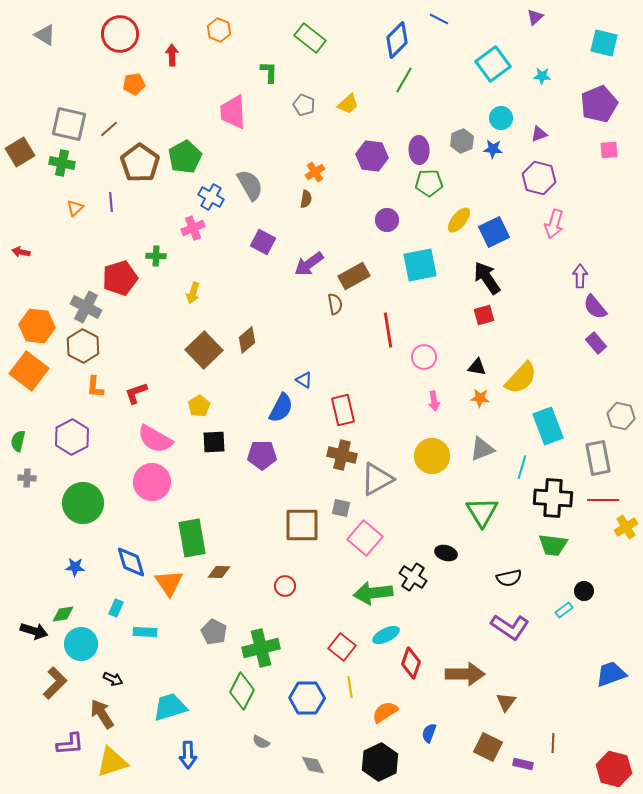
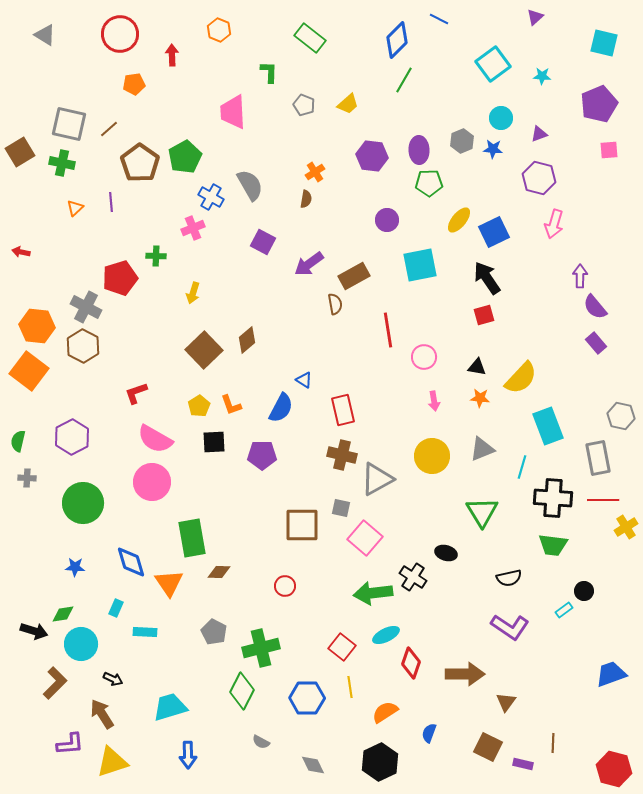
orange L-shape at (95, 387): moved 136 px right, 18 px down; rotated 25 degrees counterclockwise
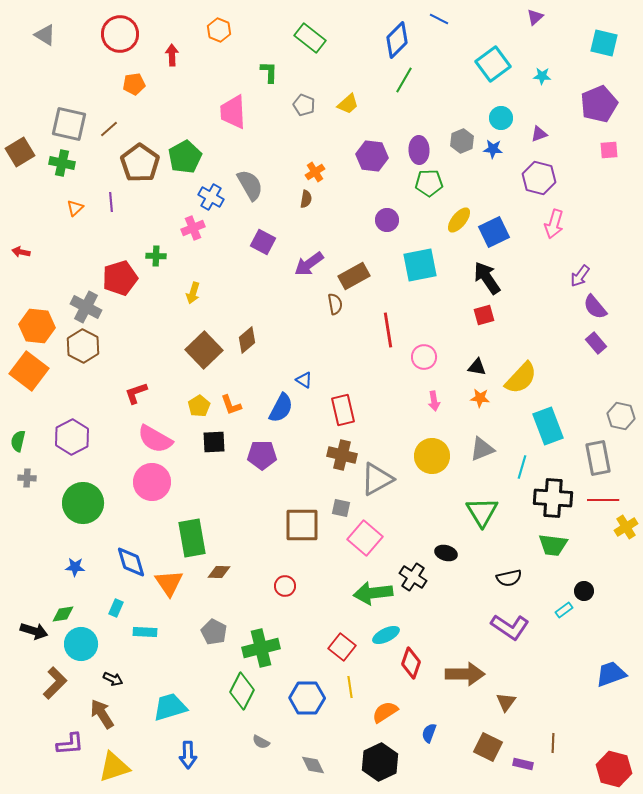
purple arrow at (580, 276): rotated 145 degrees counterclockwise
yellow triangle at (112, 762): moved 2 px right, 5 px down
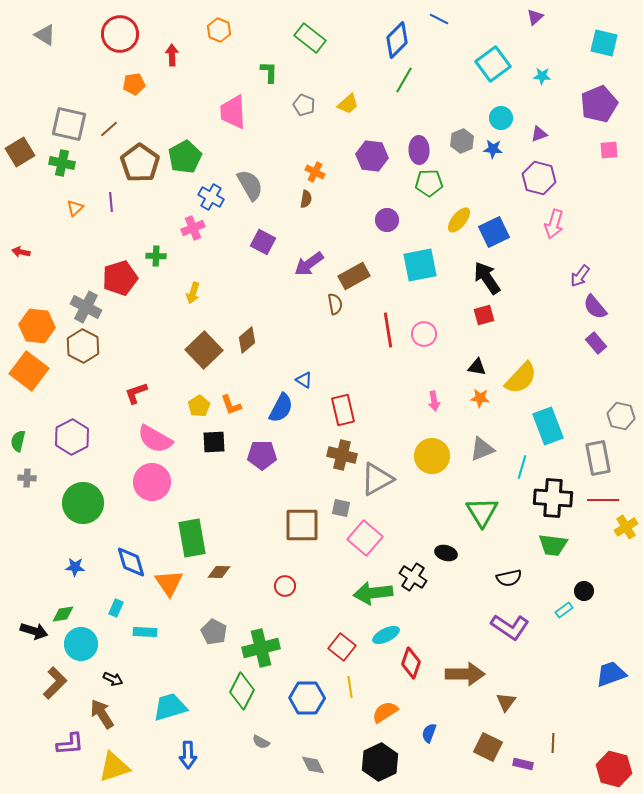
orange cross at (315, 172): rotated 30 degrees counterclockwise
pink circle at (424, 357): moved 23 px up
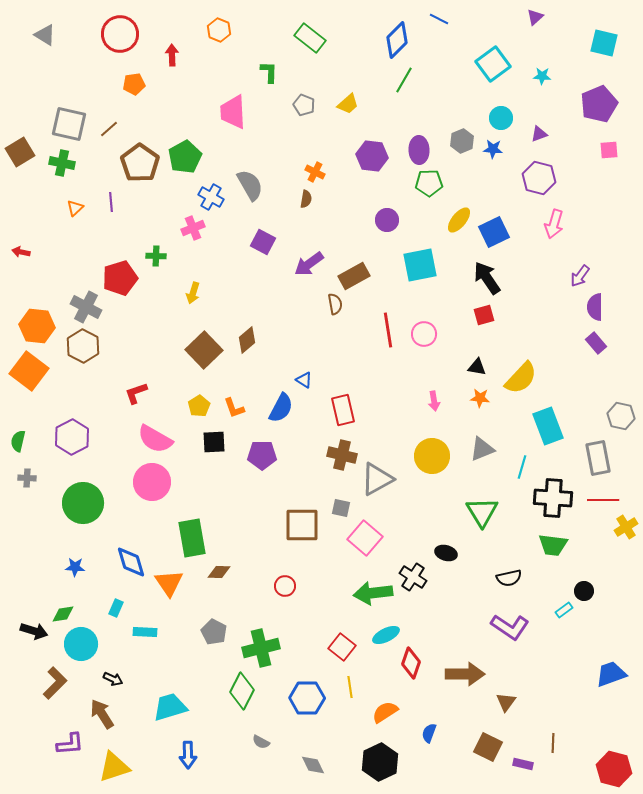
purple semicircle at (595, 307): rotated 40 degrees clockwise
orange L-shape at (231, 405): moved 3 px right, 3 px down
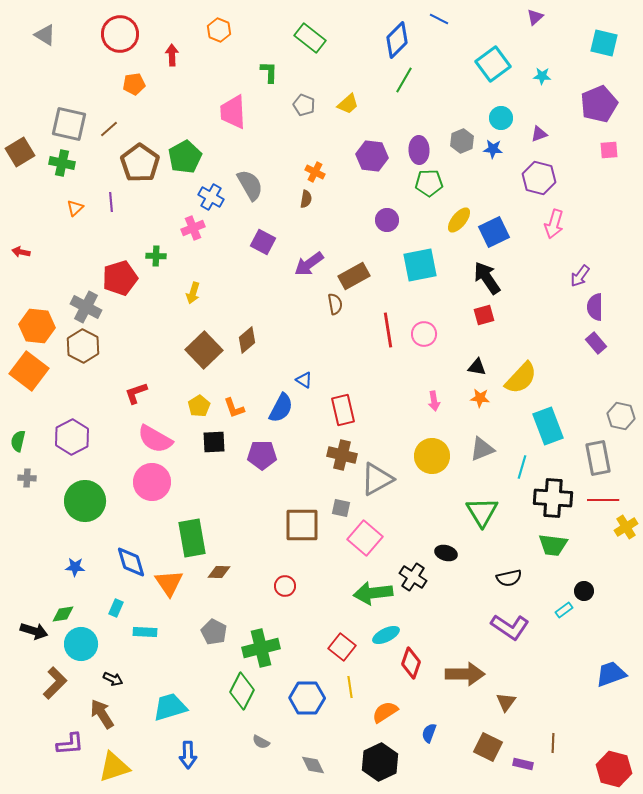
green circle at (83, 503): moved 2 px right, 2 px up
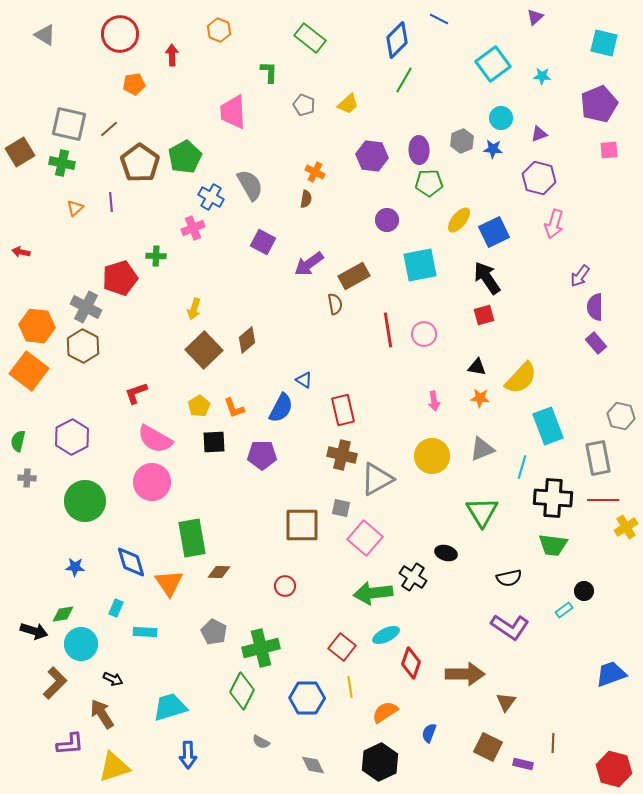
yellow arrow at (193, 293): moved 1 px right, 16 px down
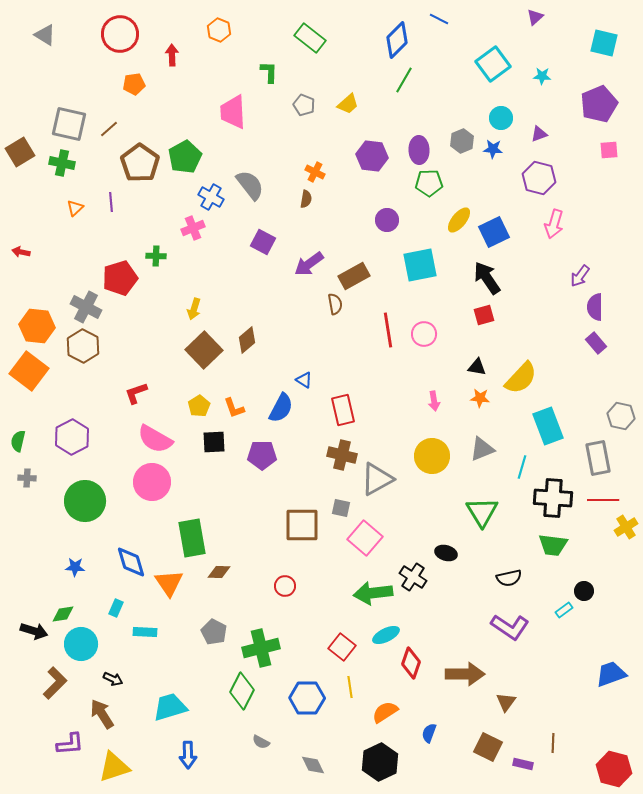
gray semicircle at (250, 185): rotated 8 degrees counterclockwise
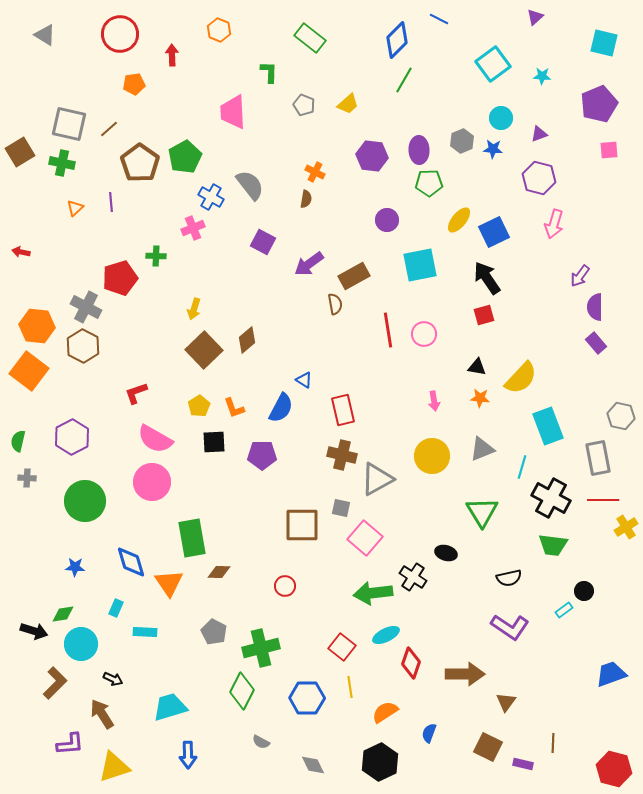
black cross at (553, 498): moved 2 px left; rotated 24 degrees clockwise
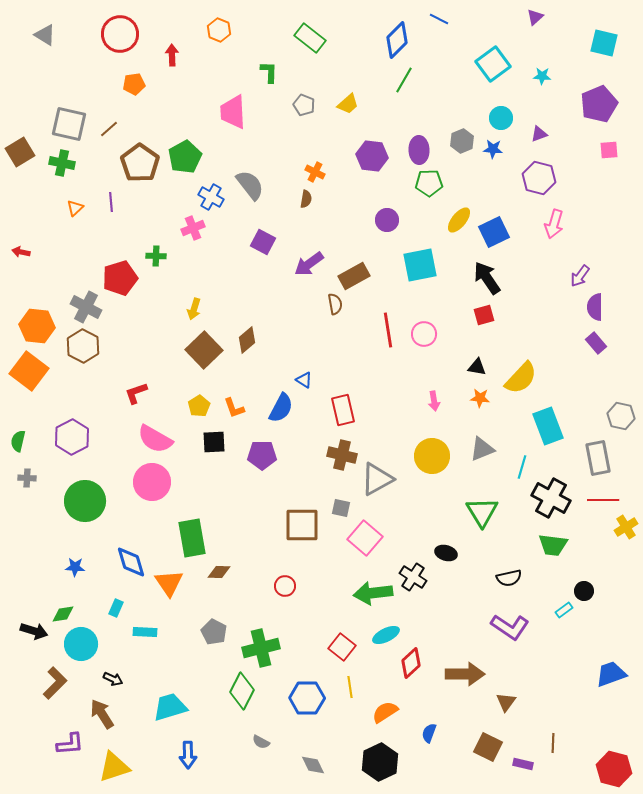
red diamond at (411, 663): rotated 28 degrees clockwise
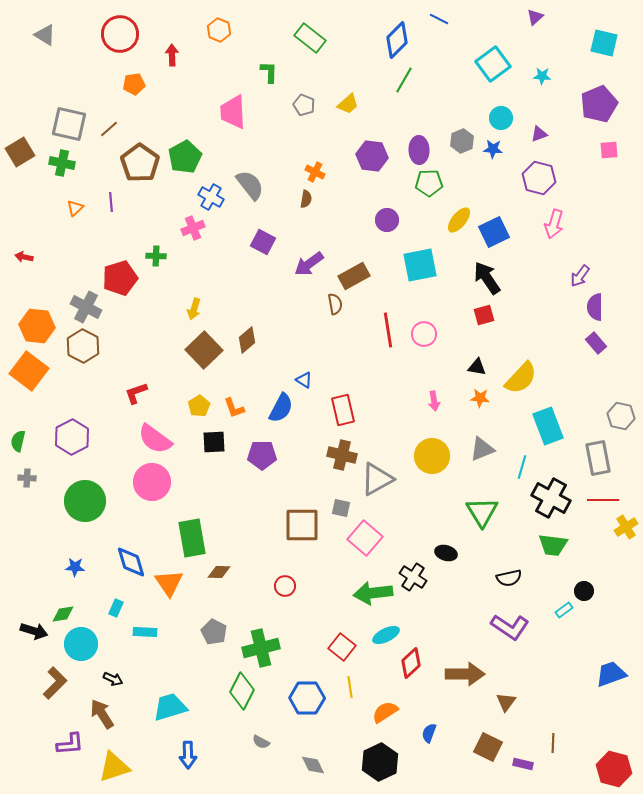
red arrow at (21, 252): moved 3 px right, 5 px down
pink semicircle at (155, 439): rotated 6 degrees clockwise
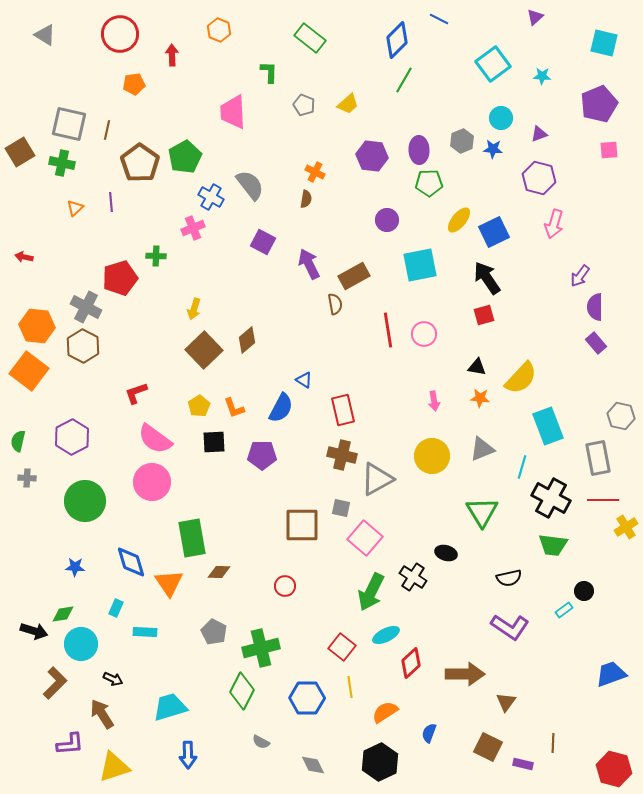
brown line at (109, 129): moved 2 px left, 1 px down; rotated 36 degrees counterclockwise
purple arrow at (309, 264): rotated 100 degrees clockwise
green arrow at (373, 593): moved 2 px left, 1 px up; rotated 57 degrees counterclockwise
